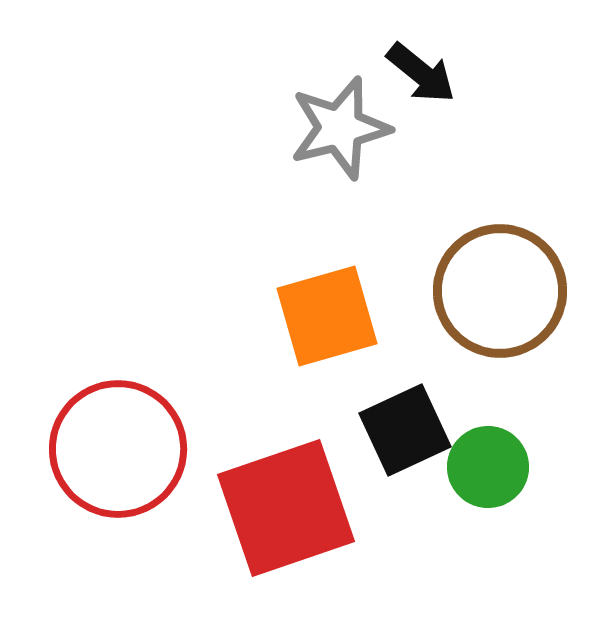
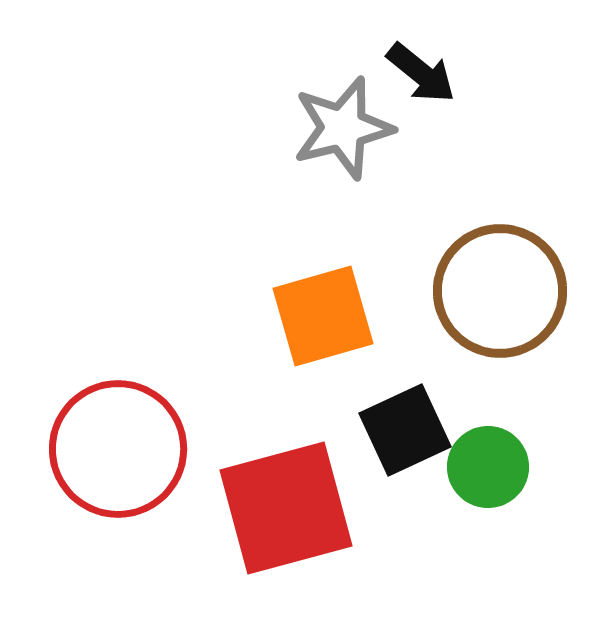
gray star: moved 3 px right
orange square: moved 4 px left
red square: rotated 4 degrees clockwise
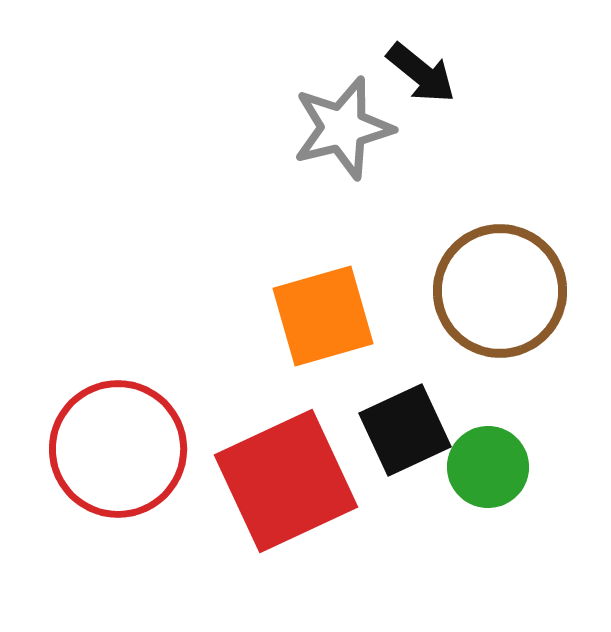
red square: moved 27 px up; rotated 10 degrees counterclockwise
